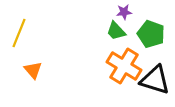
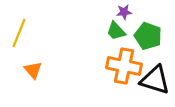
green pentagon: moved 3 px left, 2 px down
orange cross: rotated 20 degrees counterclockwise
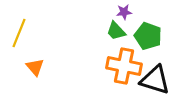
orange triangle: moved 2 px right, 3 px up
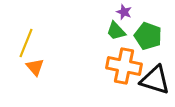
purple star: rotated 28 degrees clockwise
yellow line: moved 7 px right, 10 px down
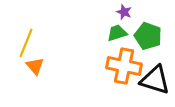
green trapezoid: moved 1 px right, 2 px down; rotated 115 degrees clockwise
orange triangle: moved 1 px up
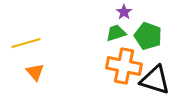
purple star: rotated 14 degrees clockwise
green trapezoid: moved 1 px left
yellow line: rotated 52 degrees clockwise
orange triangle: moved 6 px down
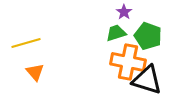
orange cross: moved 4 px right, 4 px up
black triangle: moved 8 px left
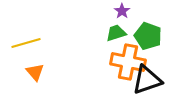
purple star: moved 2 px left, 1 px up
black triangle: rotated 36 degrees counterclockwise
